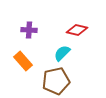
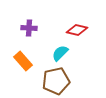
purple cross: moved 2 px up
cyan semicircle: moved 2 px left
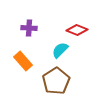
red diamond: rotated 10 degrees clockwise
cyan semicircle: moved 3 px up
brown pentagon: rotated 20 degrees counterclockwise
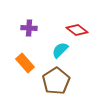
red diamond: rotated 15 degrees clockwise
orange rectangle: moved 2 px right, 2 px down
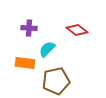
cyan semicircle: moved 13 px left, 1 px up
orange rectangle: rotated 42 degrees counterclockwise
brown pentagon: rotated 20 degrees clockwise
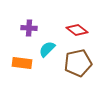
orange rectangle: moved 3 px left
brown pentagon: moved 22 px right, 18 px up
